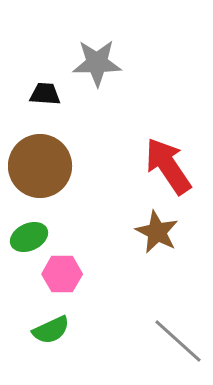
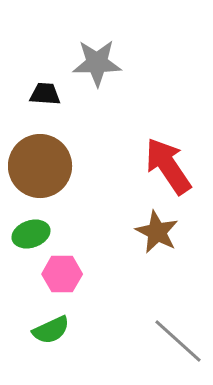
green ellipse: moved 2 px right, 3 px up; rotated 6 degrees clockwise
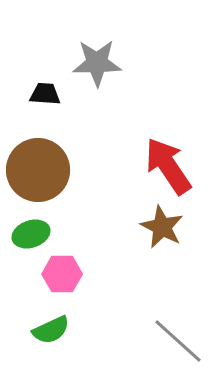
brown circle: moved 2 px left, 4 px down
brown star: moved 5 px right, 5 px up
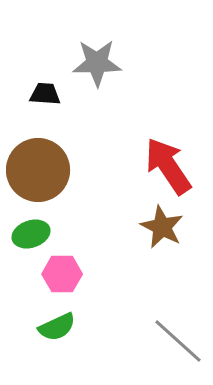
green semicircle: moved 6 px right, 3 px up
